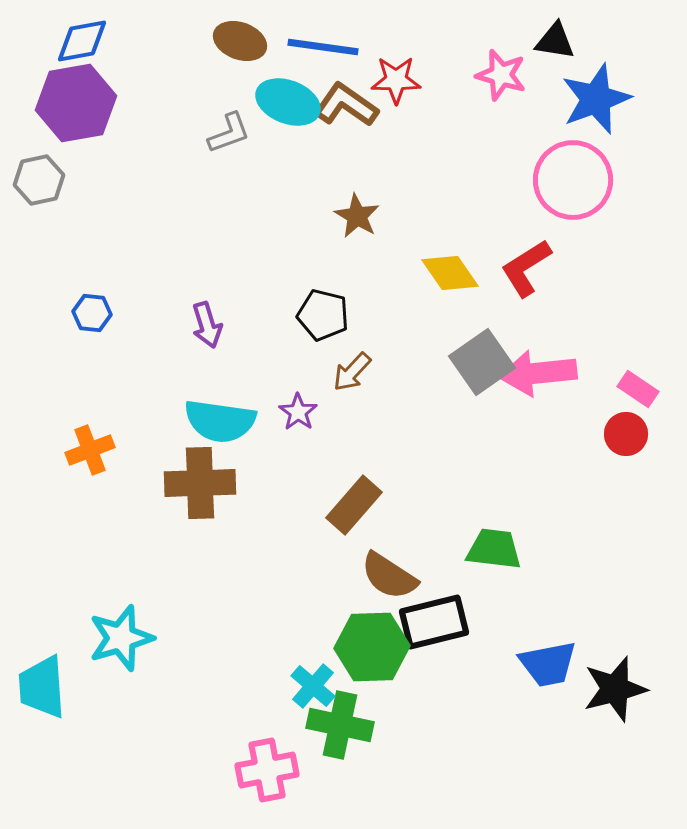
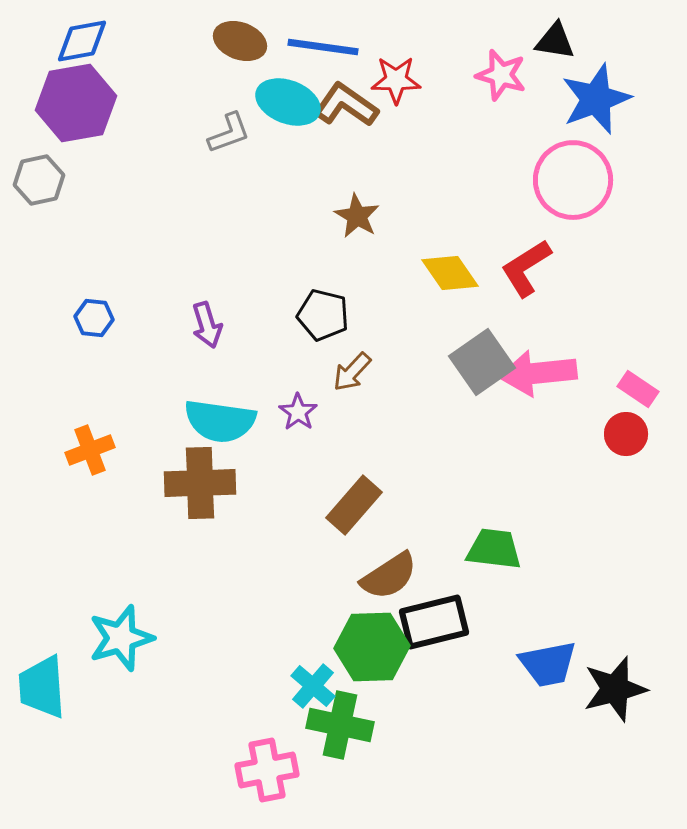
blue hexagon: moved 2 px right, 5 px down
brown semicircle: rotated 66 degrees counterclockwise
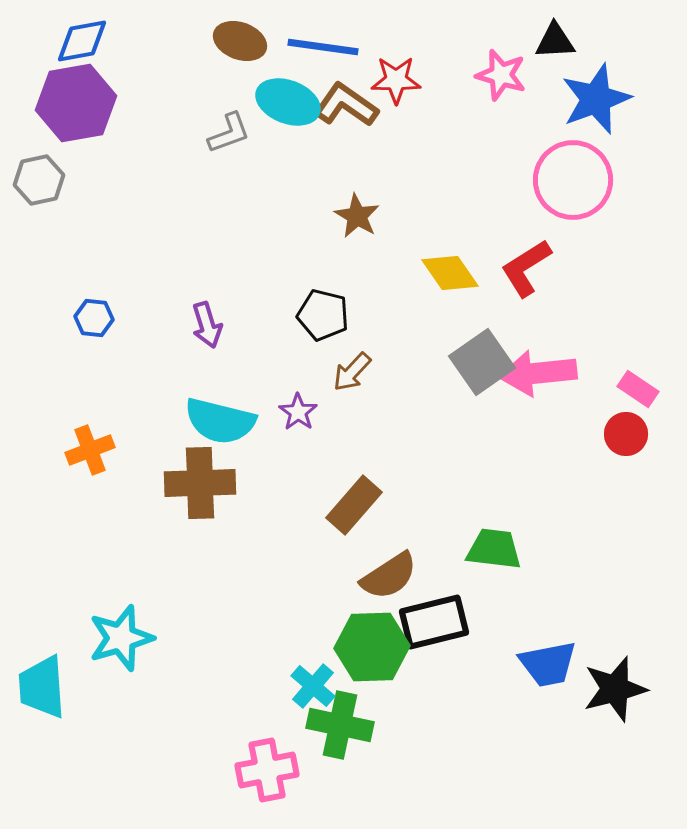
black triangle: rotated 12 degrees counterclockwise
cyan semicircle: rotated 6 degrees clockwise
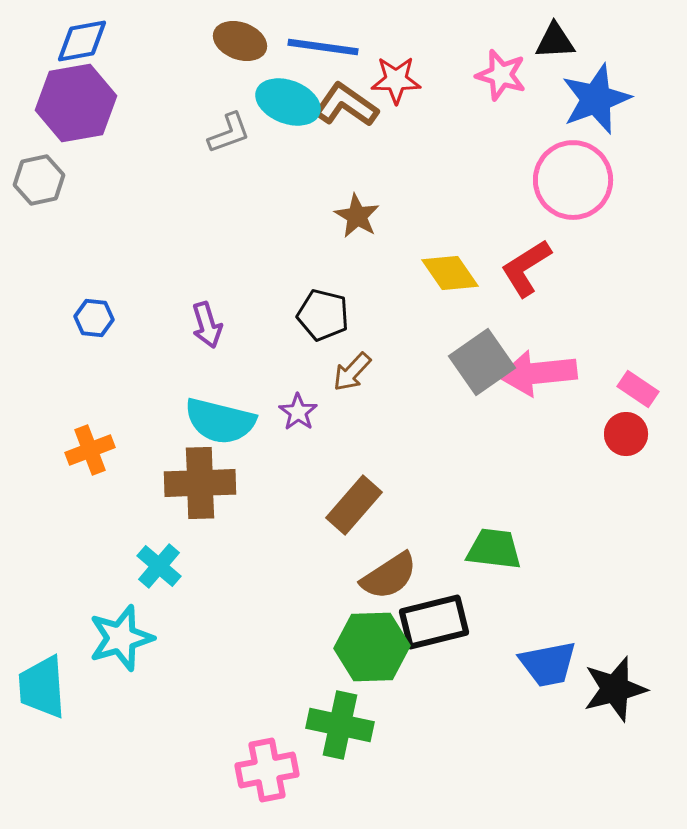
cyan cross: moved 154 px left, 120 px up
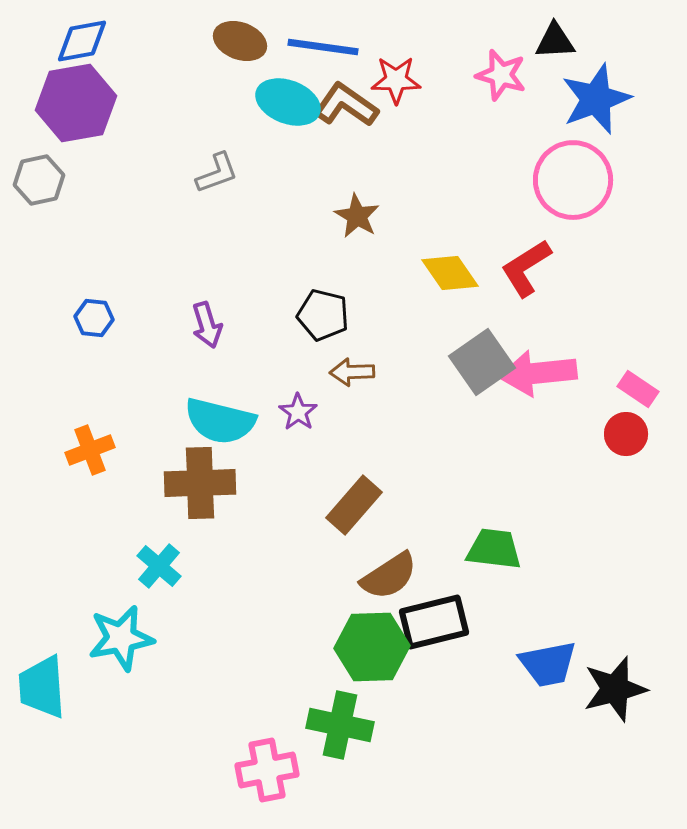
gray L-shape: moved 12 px left, 40 px down
brown arrow: rotated 45 degrees clockwise
cyan star: rotated 6 degrees clockwise
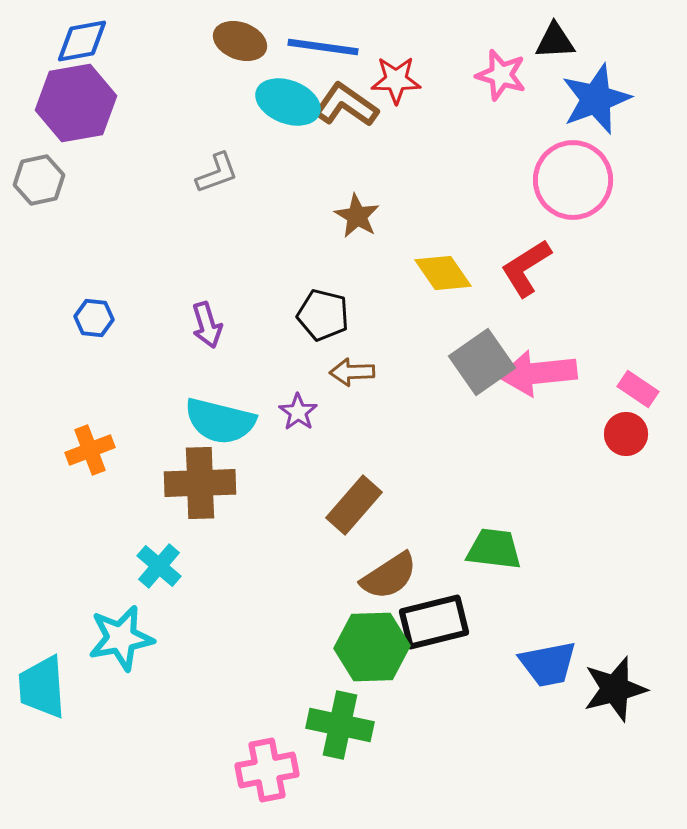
yellow diamond: moved 7 px left
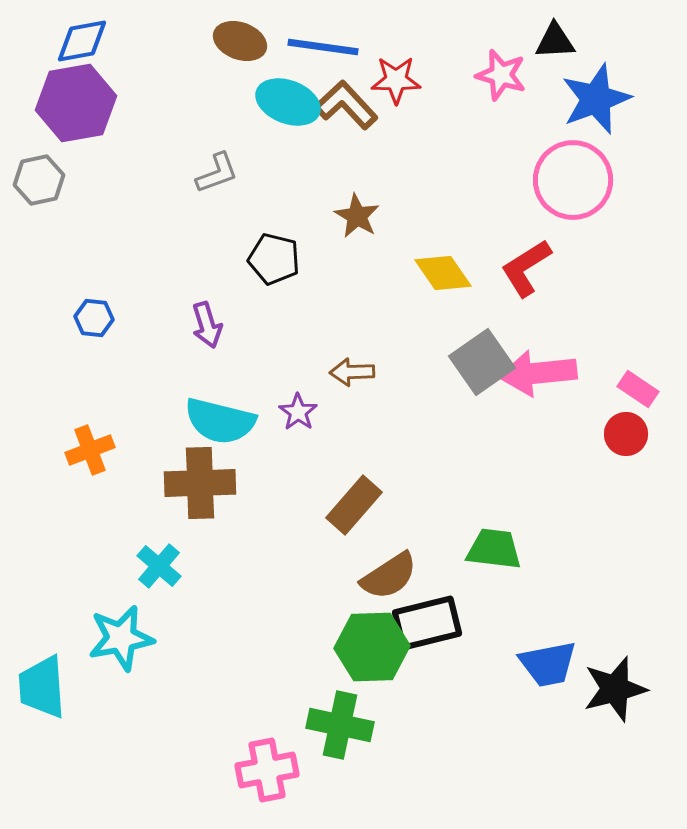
brown L-shape: rotated 12 degrees clockwise
black pentagon: moved 49 px left, 56 px up
black rectangle: moved 7 px left, 1 px down
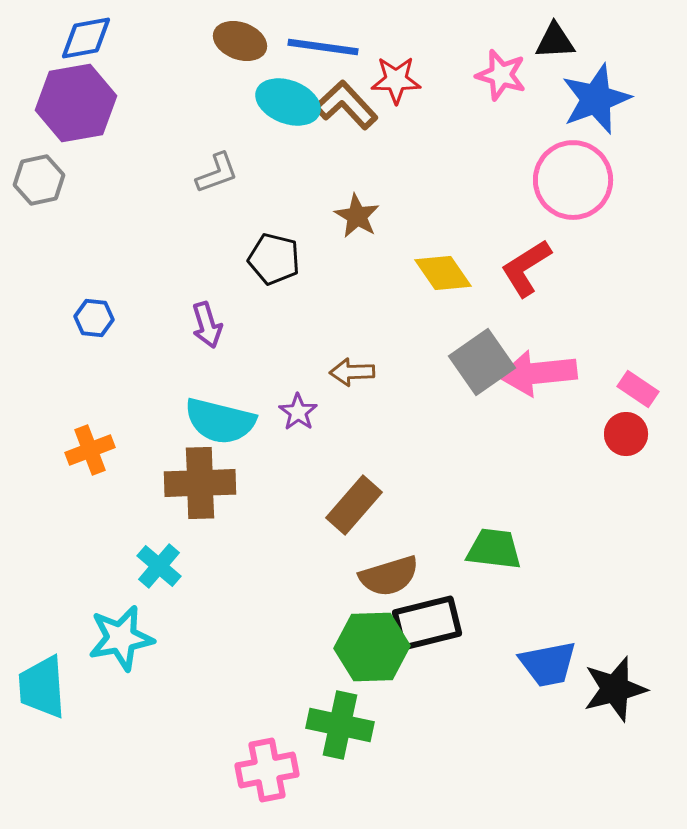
blue diamond: moved 4 px right, 3 px up
brown semicircle: rotated 16 degrees clockwise
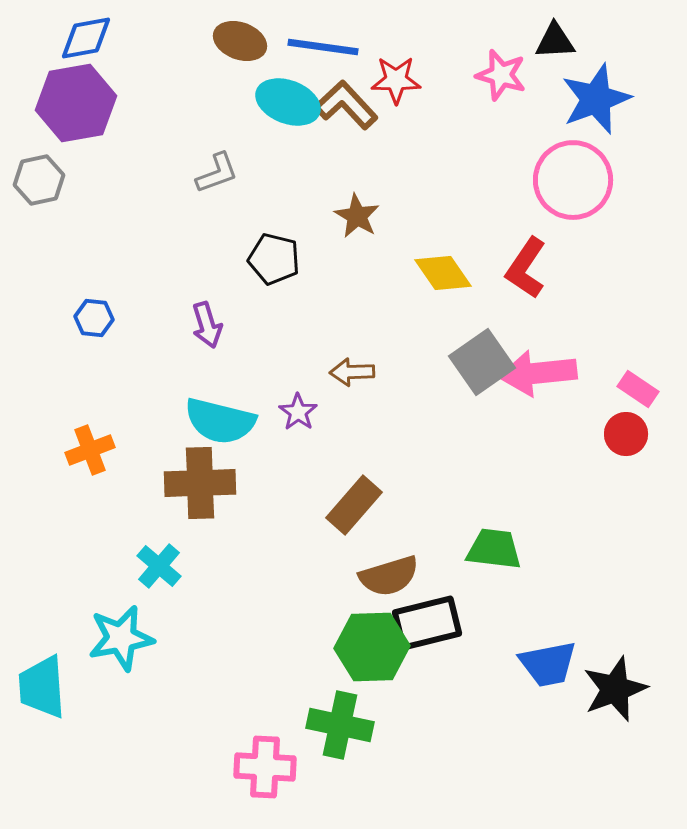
red L-shape: rotated 24 degrees counterclockwise
black star: rotated 6 degrees counterclockwise
pink cross: moved 2 px left, 3 px up; rotated 14 degrees clockwise
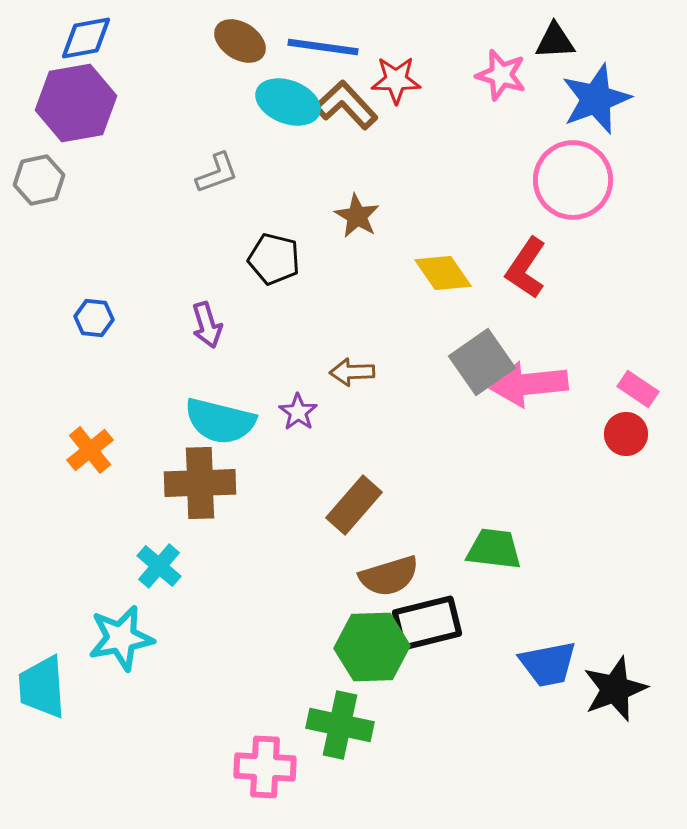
brown ellipse: rotated 12 degrees clockwise
pink arrow: moved 9 px left, 11 px down
orange cross: rotated 18 degrees counterclockwise
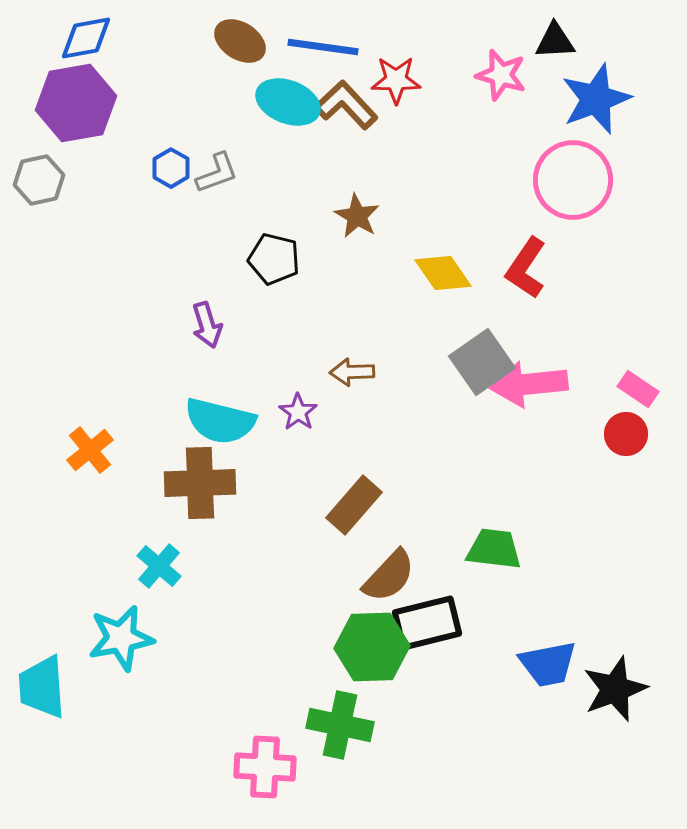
blue hexagon: moved 77 px right, 150 px up; rotated 24 degrees clockwise
brown semicircle: rotated 30 degrees counterclockwise
